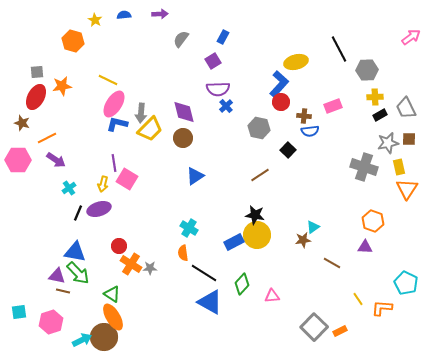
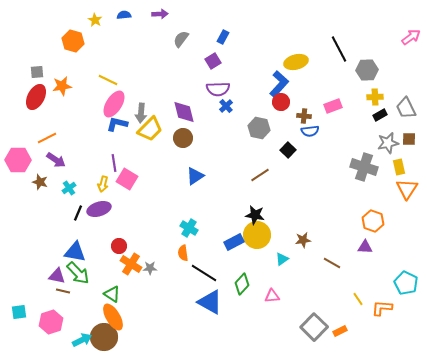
brown star at (22, 123): moved 18 px right, 59 px down
cyan triangle at (313, 227): moved 31 px left, 32 px down
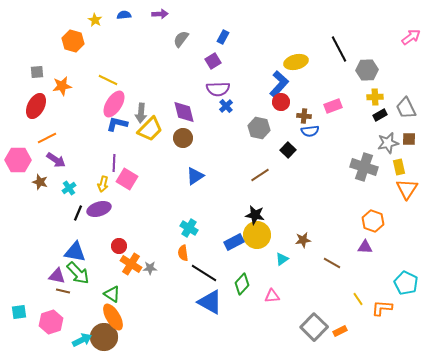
red ellipse at (36, 97): moved 9 px down
purple line at (114, 163): rotated 12 degrees clockwise
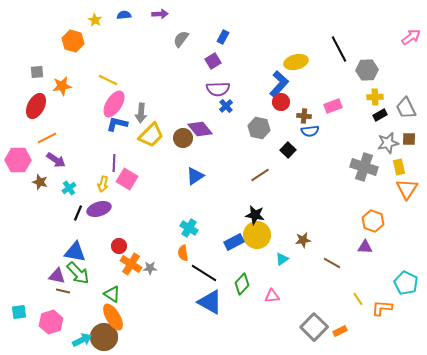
purple diamond at (184, 112): moved 16 px right, 17 px down; rotated 25 degrees counterclockwise
yellow trapezoid at (150, 129): moved 1 px right, 6 px down
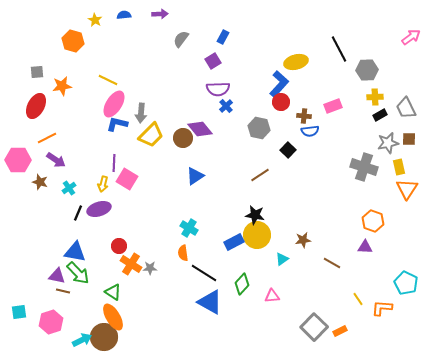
green triangle at (112, 294): moved 1 px right, 2 px up
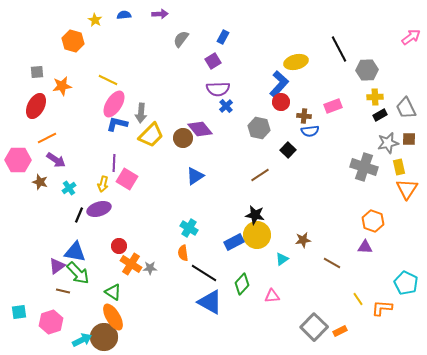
black line at (78, 213): moved 1 px right, 2 px down
purple triangle at (57, 276): moved 10 px up; rotated 48 degrees counterclockwise
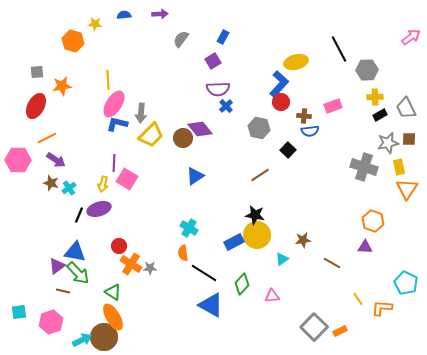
yellow star at (95, 20): moved 4 px down; rotated 24 degrees counterclockwise
yellow line at (108, 80): rotated 60 degrees clockwise
brown star at (40, 182): moved 11 px right, 1 px down
blue triangle at (210, 302): moved 1 px right, 3 px down
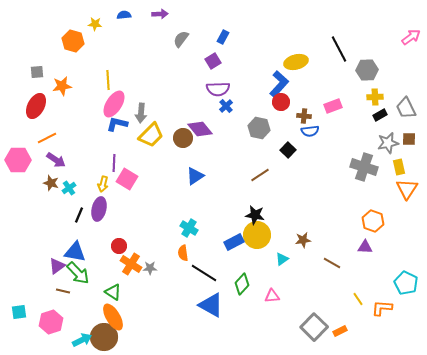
purple ellipse at (99, 209): rotated 60 degrees counterclockwise
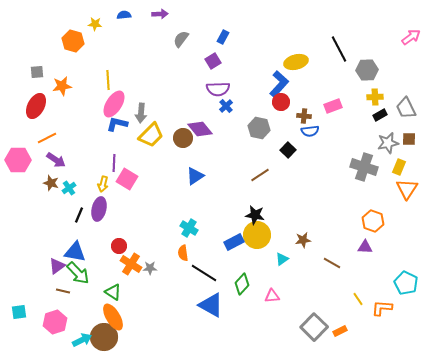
yellow rectangle at (399, 167): rotated 35 degrees clockwise
pink hexagon at (51, 322): moved 4 px right
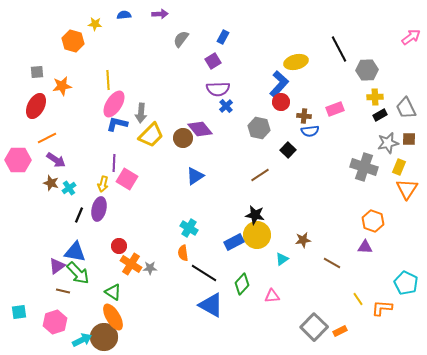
pink rectangle at (333, 106): moved 2 px right, 3 px down
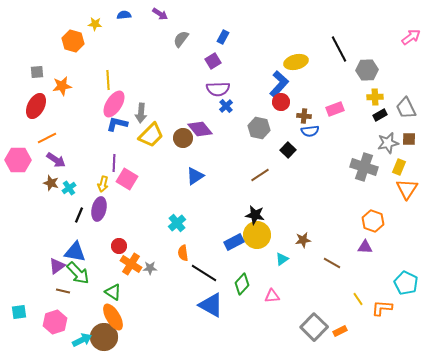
purple arrow at (160, 14): rotated 35 degrees clockwise
cyan cross at (189, 228): moved 12 px left, 5 px up; rotated 18 degrees clockwise
